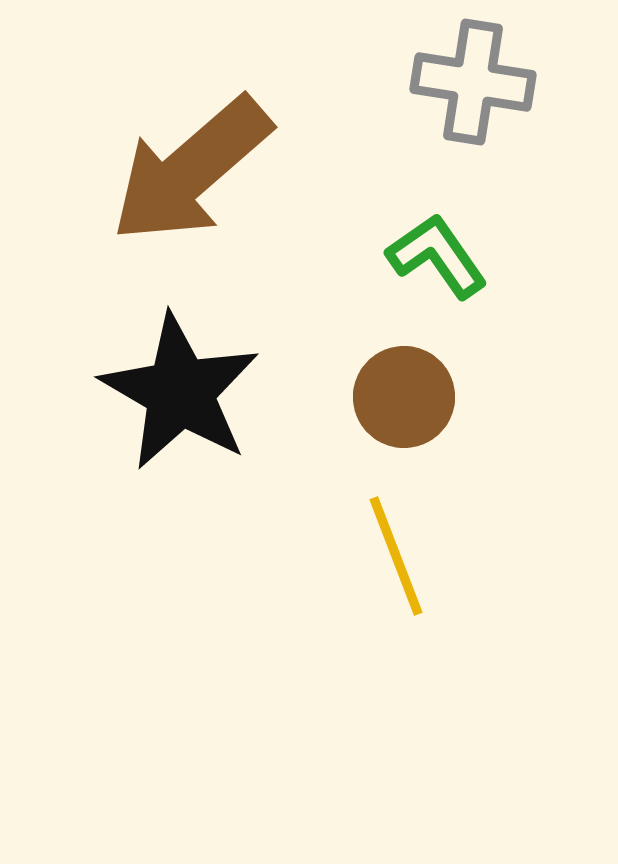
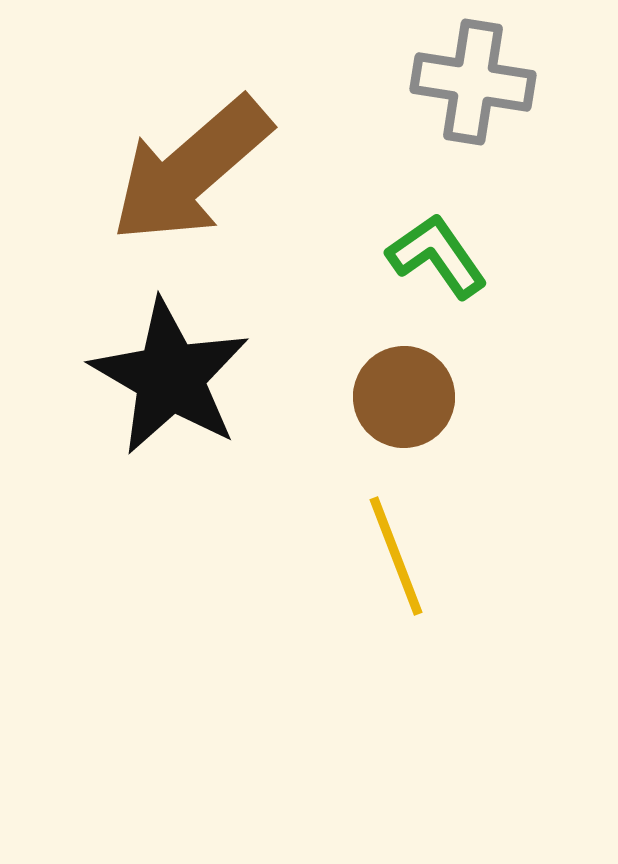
black star: moved 10 px left, 15 px up
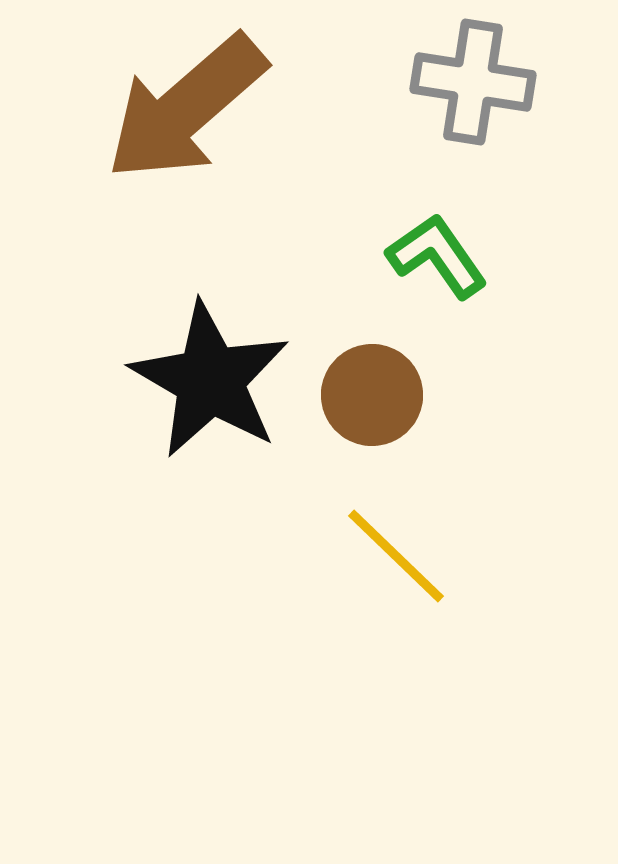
brown arrow: moved 5 px left, 62 px up
black star: moved 40 px right, 3 px down
brown circle: moved 32 px left, 2 px up
yellow line: rotated 25 degrees counterclockwise
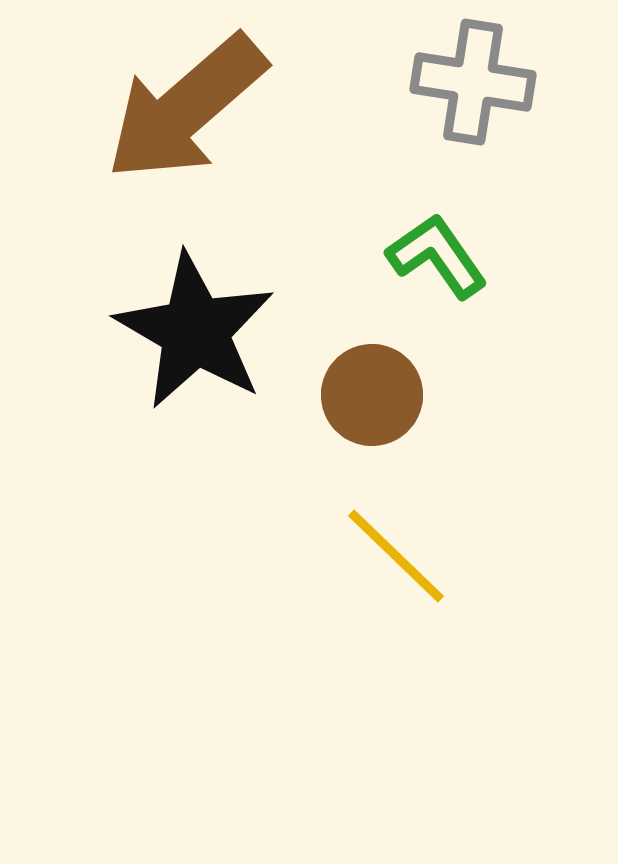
black star: moved 15 px left, 49 px up
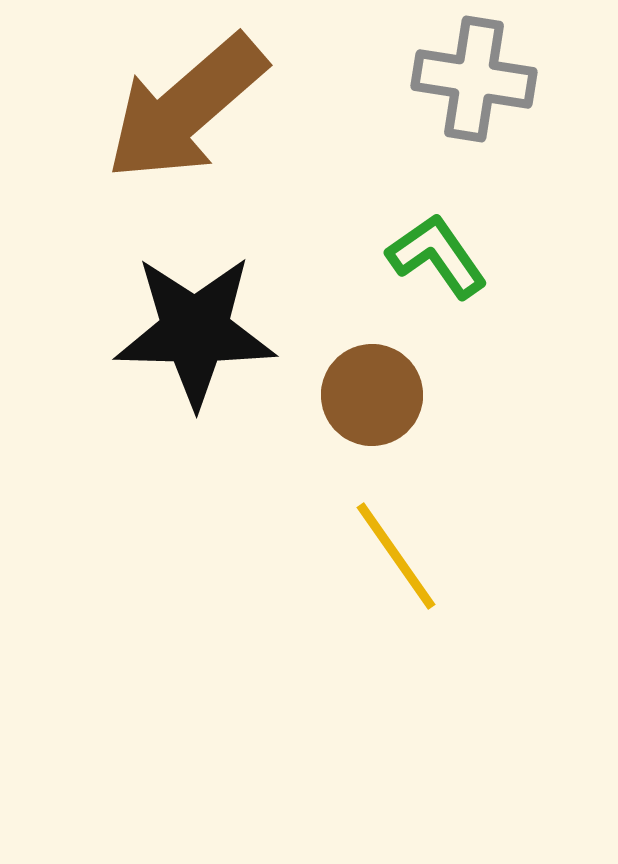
gray cross: moved 1 px right, 3 px up
black star: rotated 29 degrees counterclockwise
yellow line: rotated 11 degrees clockwise
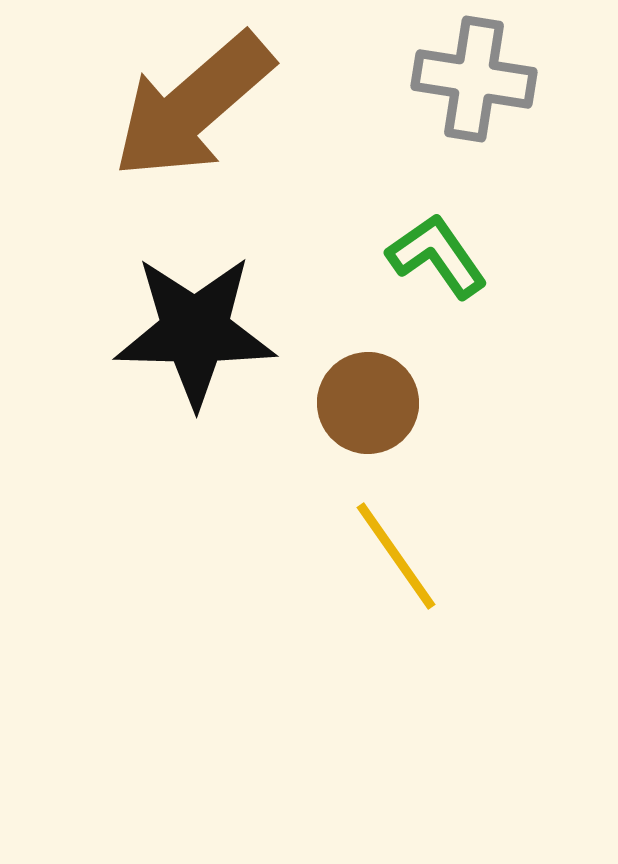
brown arrow: moved 7 px right, 2 px up
brown circle: moved 4 px left, 8 px down
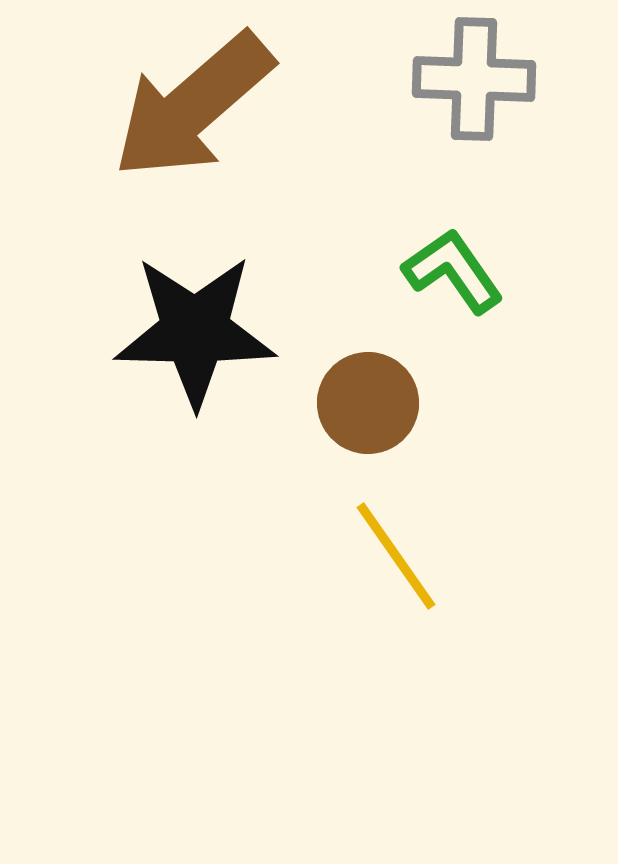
gray cross: rotated 7 degrees counterclockwise
green L-shape: moved 16 px right, 15 px down
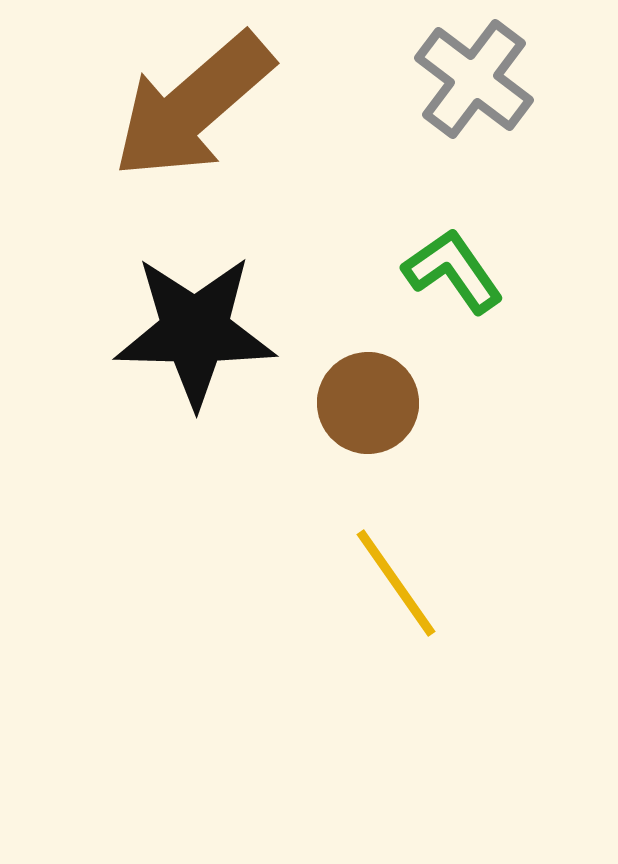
gray cross: rotated 35 degrees clockwise
yellow line: moved 27 px down
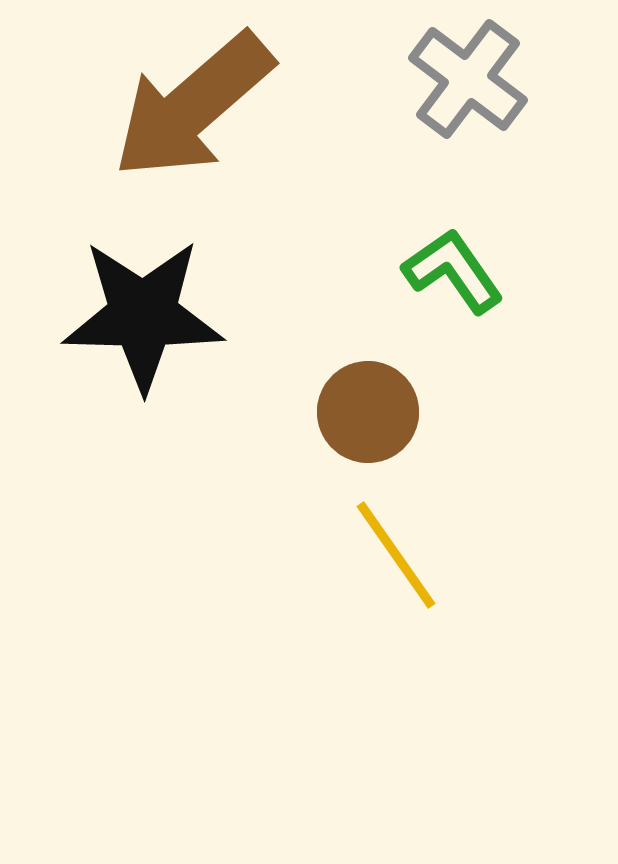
gray cross: moved 6 px left
black star: moved 52 px left, 16 px up
brown circle: moved 9 px down
yellow line: moved 28 px up
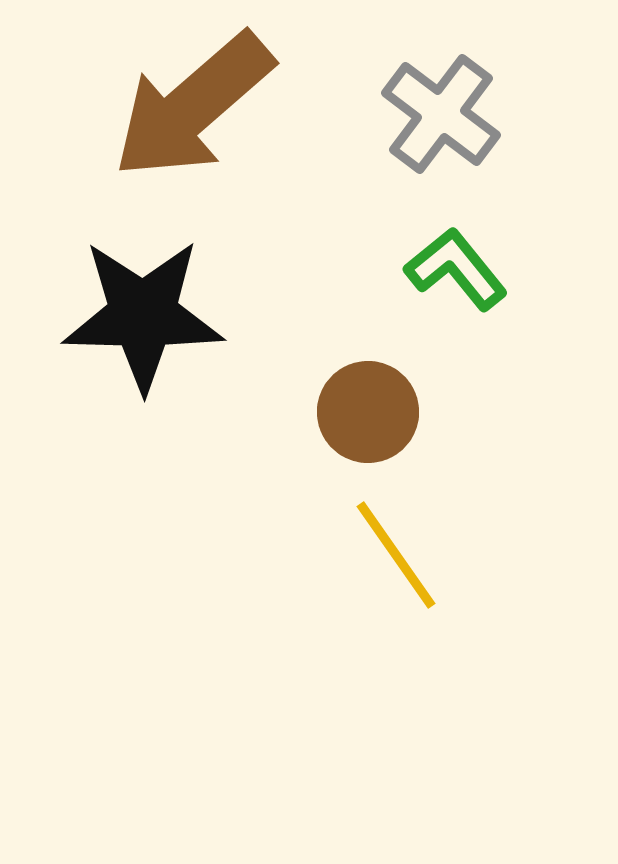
gray cross: moved 27 px left, 35 px down
green L-shape: moved 3 px right, 2 px up; rotated 4 degrees counterclockwise
